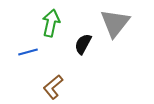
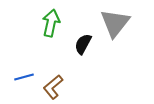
blue line: moved 4 px left, 25 px down
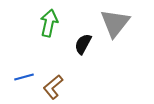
green arrow: moved 2 px left
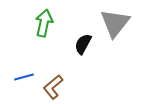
green arrow: moved 5 px left
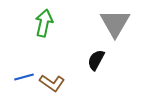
gray triangle: rotated 8 degrees counterclockwise
black semicircle: moved 13 px right, 16 px down
brown L-shape: moved 1 px left, 4 px up; rotated 105 degrees counterclockwise
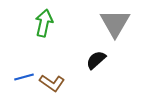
black semicircle: rotated 20 degrees clockwise
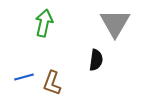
black semicircle: rotated 140 degrees clockwise
brown L-shape: rotated 75 degrees clockwise
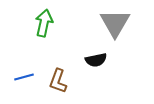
black semicircle: rotated 70 degrees clockwise
brown L-shape: moved 6 px right, 2 px up
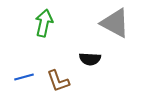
gray triangle: rotated 32 degrees counterclockwise
black semicircle: moved 6 px left, 1 px up; rotated 15 degrees clockwise
brown L-shape: rotated 40 degrees counterclockwise
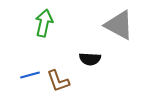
gray triangle: moved 4 px right, 2 px down
blue line: moved 6 px right, 2 px up
